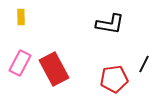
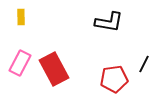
black L-shape: moved 1 px left, 2 px up
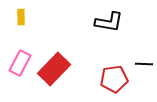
black line: rotated 66 degrees clockwise
red rectangle: rotated 72 degrees clockwise
